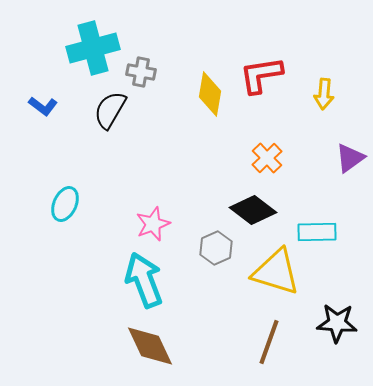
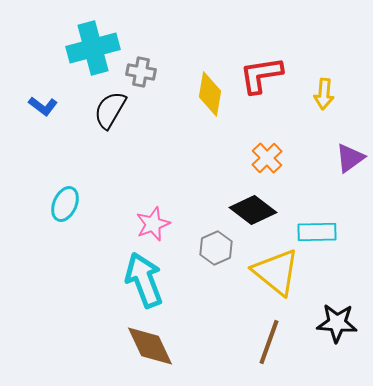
yellow triangle: rotated 22 degrees clockwise
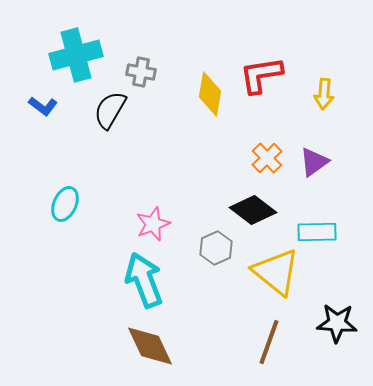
cyan cross: moved 17 px left, 7 px down
purple triangle: moved 36 px left, 4 px down
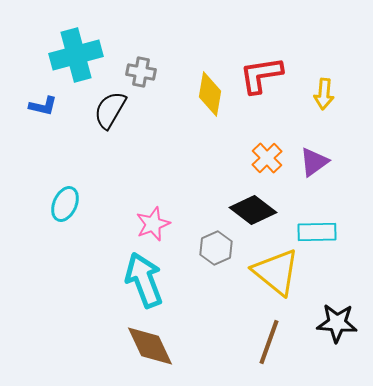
blue L-shape: rotated 24 degrees counterclockwise
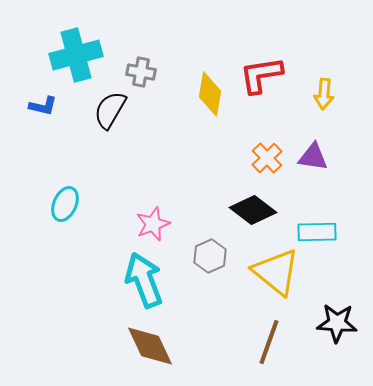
purple triangle: moved 1 px left, 5 px up; rotated 44 degrees clockwise
gray hexagon: moved 6 px left, 8 px down
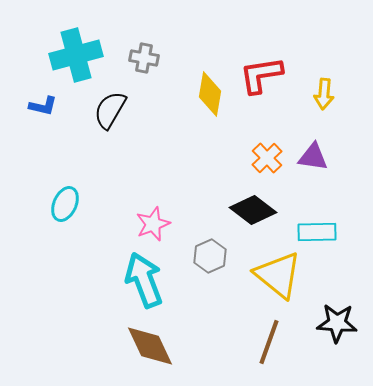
gray cross: moved 3 px right, 14 px up
yellow triangle: moved 2 px right, 3 px down
